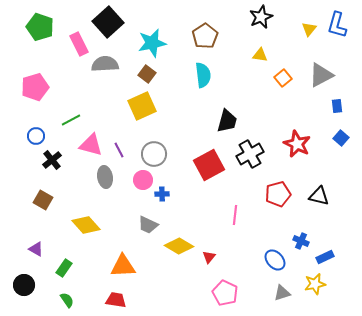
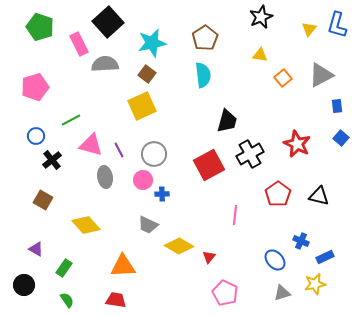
brown pentagon at (205, 36): moved 2 px down
red pentagon at (278, 194): rotated 20 degrees counterclockwise
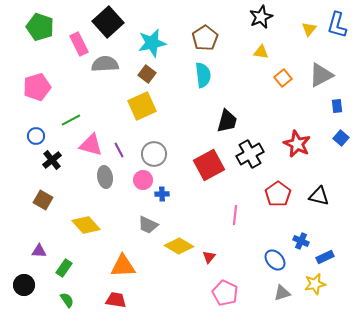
yellow triangle at (260, 55): moved 1 px right, 3 px up
pink pentagon at (35, 87): moved 2 px right
purple triangle at (36, 249): moved 3 px right, 2 px down; rotated 28 degrees counterclockwise
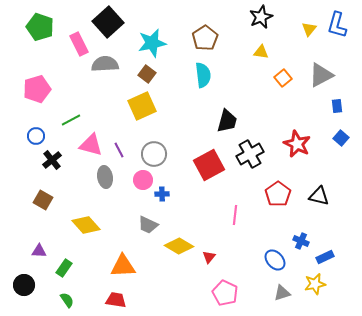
pink pentagon at (37, 87): moved 2 px down
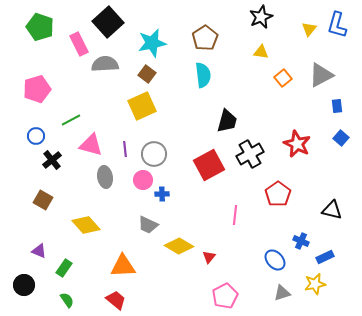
purple line at (119, 150): moved 6 px right, 1 px up; rotated 21 degrees clockwise
black triangle at (319, 196): moved 13 px right, 14 px down
purple triangle at (39, 251): rotated 21 degrees clockwise
pink pentagon at (225, 293): moved 3 px down; rotated 20 degrees clockwise
red trapezoid at (116, 300): rotated 30 degrees clockwise
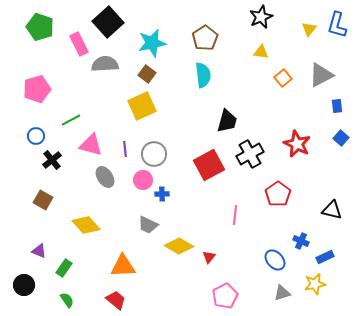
gray ellipse at (105, 177): rotated 25 degrees counterclockwise
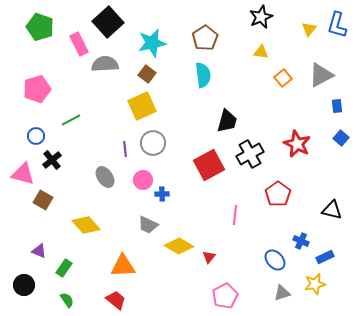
pink triangle at (91, 145): moved 68 px left, 29 px down
gray circle at (154, 154): moved 1 px left, 11 px up
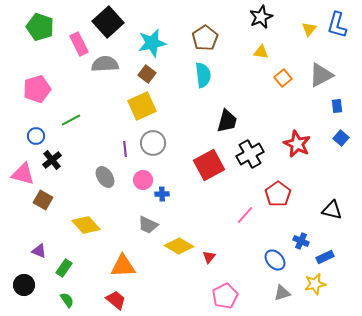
pink line at (235, 215): moved 10 px right; rotated 36 degrees clockwise
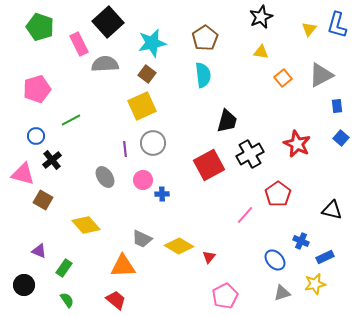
gray trapezoid at (148, 225): moved 6 px left, 14 px down
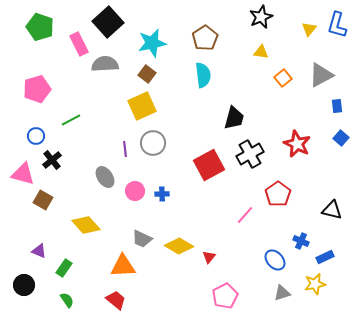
black trapezoid at (227, 121): moved 7 px right, 3 px up
pink circle at (143, 180): moved 8 px left, 11 px down
